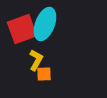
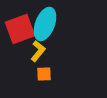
red square: moved 2 px left
yellow L-shape: moved 2 px right, 9 px up; rotated 10 degrees clockwise
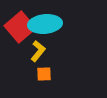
cyan ellipse: rotated 64 degrees clockwise
red square: moved 2 px up; rotated 20 degrees counterclockwise
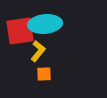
red square: moved 4 px down; rotated 32 degrees clockwise
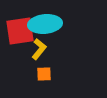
yellow L-shape: moved 1 px right, 2 px up
